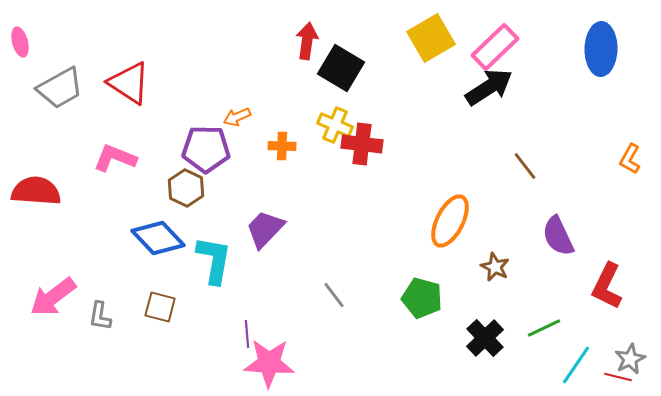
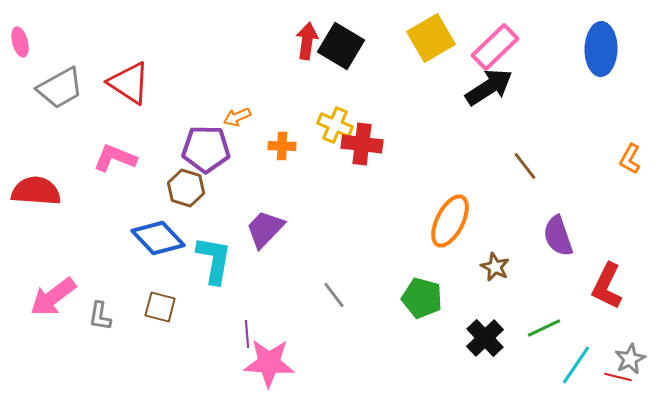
black square: moved 22 px up
brown hexagon: rotated 9 degrees counterclockwise
purple semicircle: rotated 6 degrees clockwise
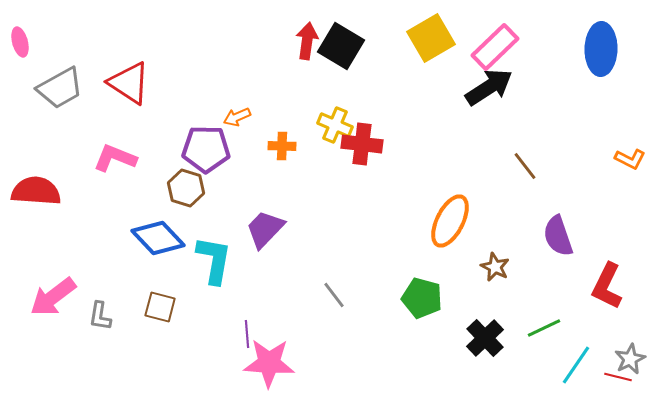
orange L-shape: rotated 92 degrees counterclockwise
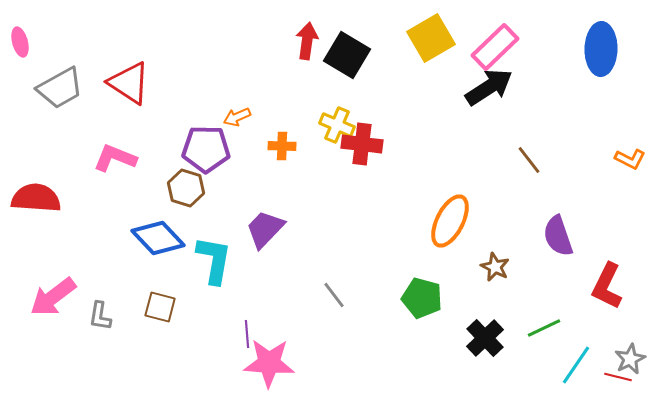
black square: moved 6 px right, 9 px down
yellow cross: moved 2 px right
brown line: moved 4 px right, 6 px up
red semicircle: moved 7 px down
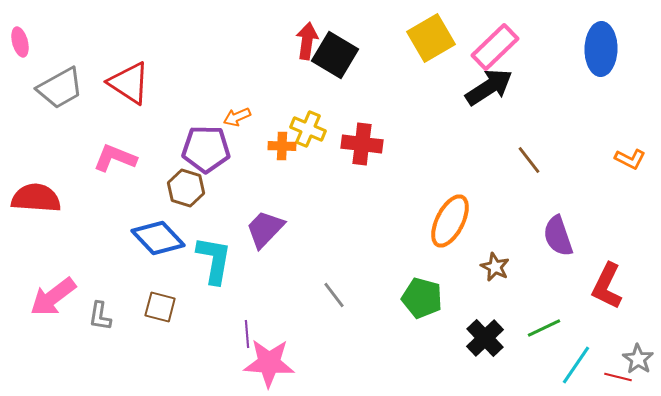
black square: moved 12 px left
yellow cross: moved 29 px left, 4 px down
gray star: moved 8 px right; rotated 12 degrees counterclockwise
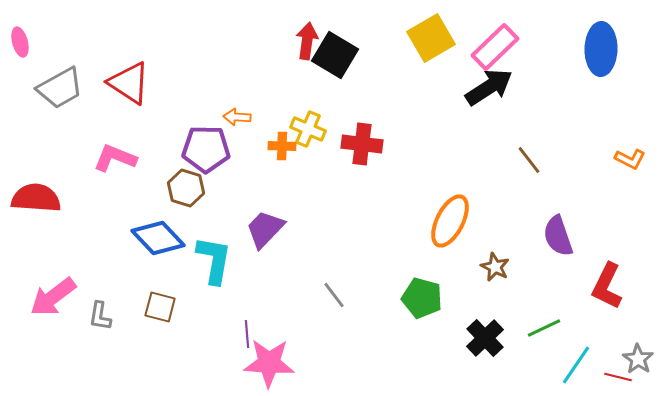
orange arrow: rotated 28 degrees clockwise
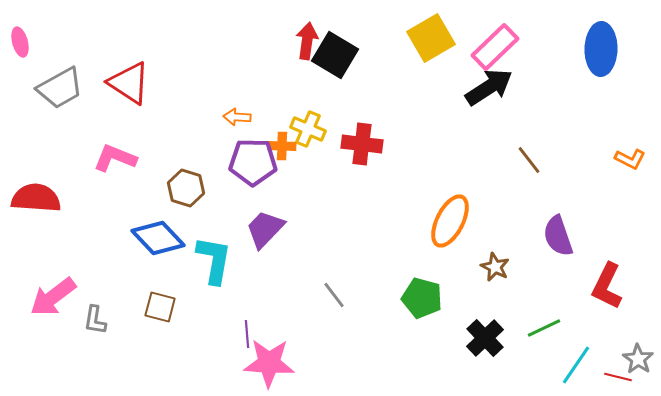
purple pentagon: moved 47 px right, 13 px down
gray L-shape: moved 5 px left, 4 px down
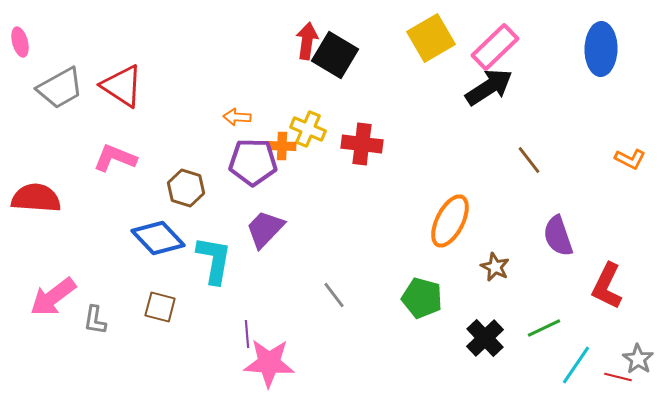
red triangle: moved 7 px left, 3 px down
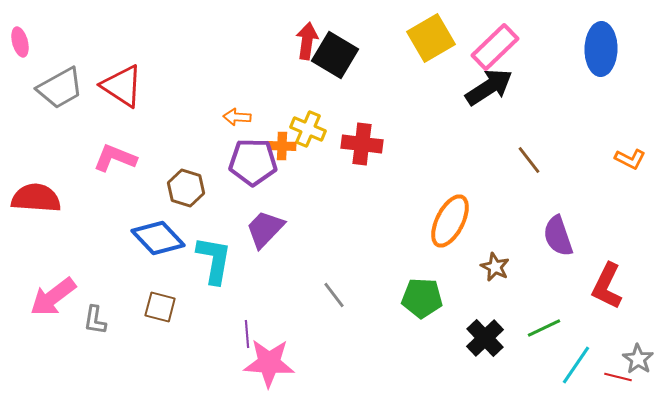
green pentagon: rotated 12 degrees counterclockwise
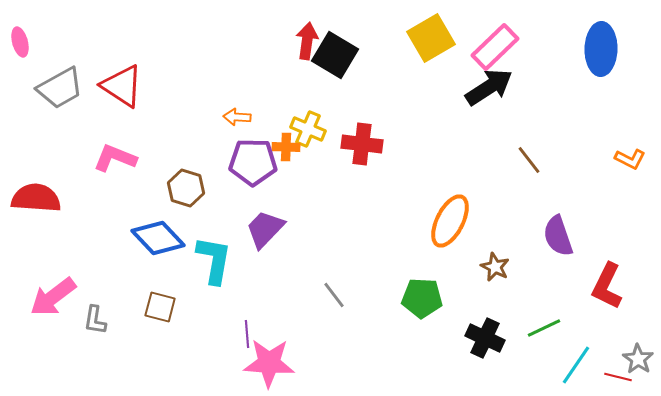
orange cross: moved 4 px right, 1 px down
black cross: rotated 21 degrees counterclockwise
